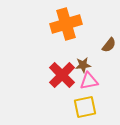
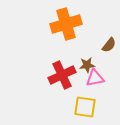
brown star: moved 4 px right
red cross: rotated 20 degrees clockwise
pink triangle: moved 6 px right, 3 px up
yellow square: rotated 20 degrees clockwise
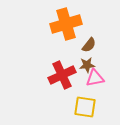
brown semicircle: moved 20 px left
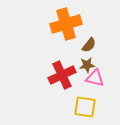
pink triangle: rotated 24 degrees clockwise
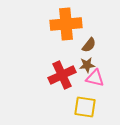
orange cross: rotated 12 degrees clockwise
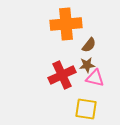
yellow square: moved 1 px right, 2 px down
